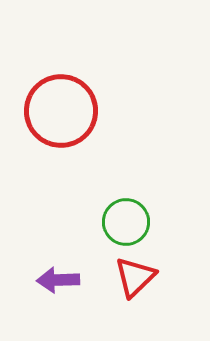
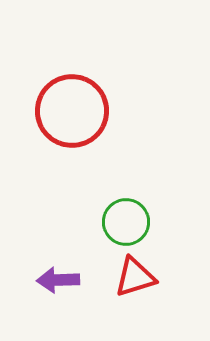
red circle: moved 11 px right
red triangle: rotated 27 degrees clockwise
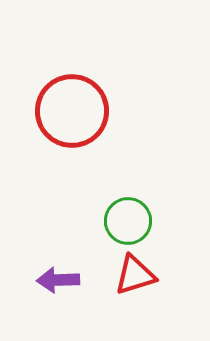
green circle: moved 2 px right, 1 px up
red triangle: moved 2 px up
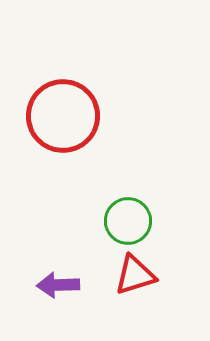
red circle: moved 9 px left, 5 px down
purple arrow: moved 5 px down
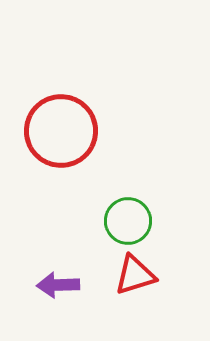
red circle: moved 2 px left, 15 px down
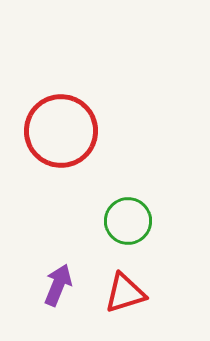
red triangle: moved 10 px left, 18 px down
purple arrow: rotated 114 degrees clockwise
